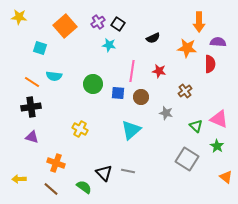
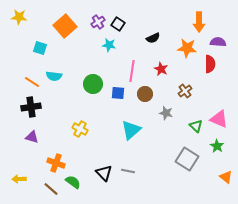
red star: moved 2 px right, 2 px up; rotated 16 degrees clockwise
brown circle: moved 4 px right, 3 px up
green semicircle: moved 11 px left, 5 px up
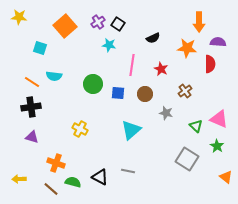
pink line: moved 6 px up
black triangle: moved 4 px left, 4 px down; rotated 18 degrees counterclockwise
green semicircle: rotated 21 degrees counterclockwise
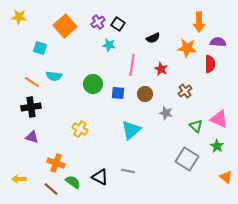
green semicircle: rotated 21 degrees clockwise
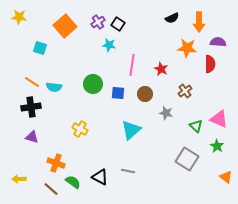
black semicircle: moved 19 px right, 20 px up
cyan semicircle: moved 11 px down
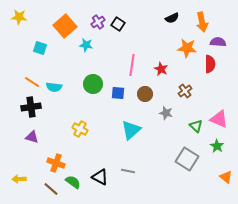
orange arrow: moved 3 px right; rotated 12 degrees counterclockwise
cyan star: moved 23 px left
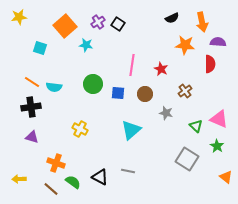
yellow star: rotated 14 degrees counterclockwise
orange star: moved 2 px left, 3 px up
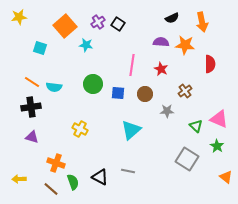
purple semicircle: moved 57 px left
gray star: moved 1 px right, 2 px up; rotated 16 degrees counterclockwise
green semicircle: rotated 35 degrees clockwise
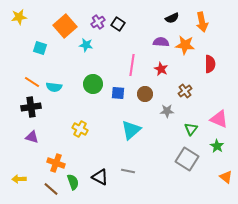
green triangle: moved 5 px left, 3 px down; rotated 24 degrees clockwise
